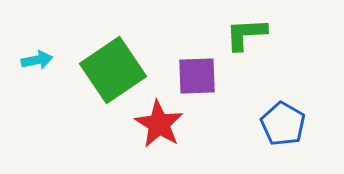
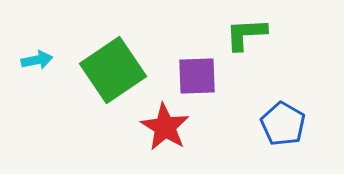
red star: moved 6 px right, 3 px down
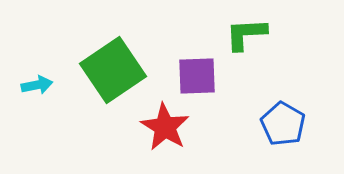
cyan arrow: moved 25 px down
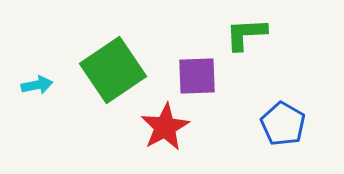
red star: rotated 12 degrees clockwise
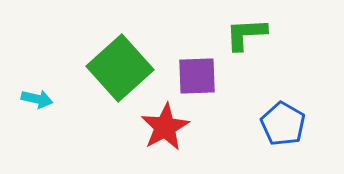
green square: moved 7 px right, 2 px up; rotated 8 degrees counterclockwise
cyan arrow: moved 14 px down; rotated 24 degrees clockwise
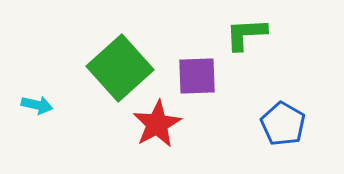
cyan arrow: moved 6 px down
red star: moved 8 px left, 3 px up
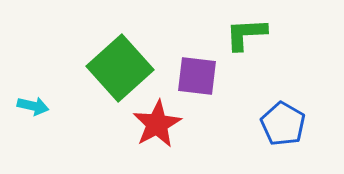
purple square: rotated 9 degrees clockwise
cyan arrow: moved 4 px left, 1 px down
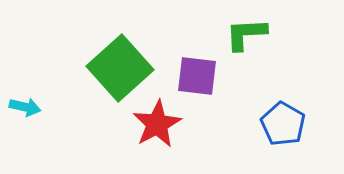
cyan arrow: moved 8 px left, 1 px down
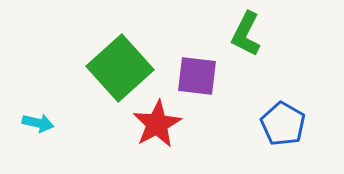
green L-shape: rotated 60 degrees counterclockwise
cyan arrow: moved 13 px right, 16 px down
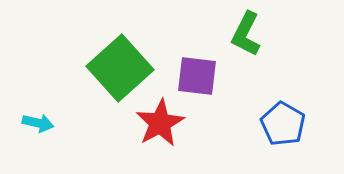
red star: moved 3 px right, 1 px up
